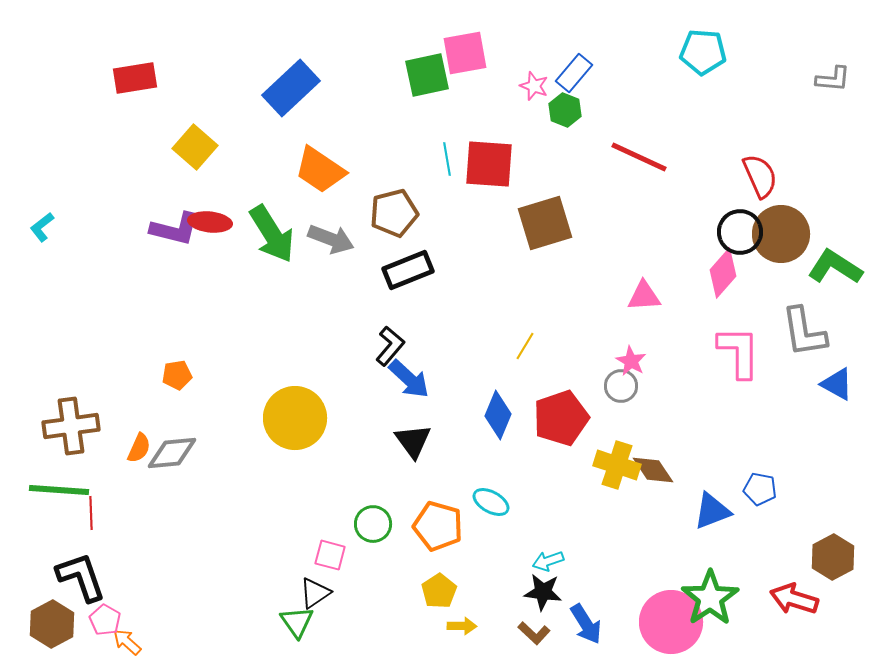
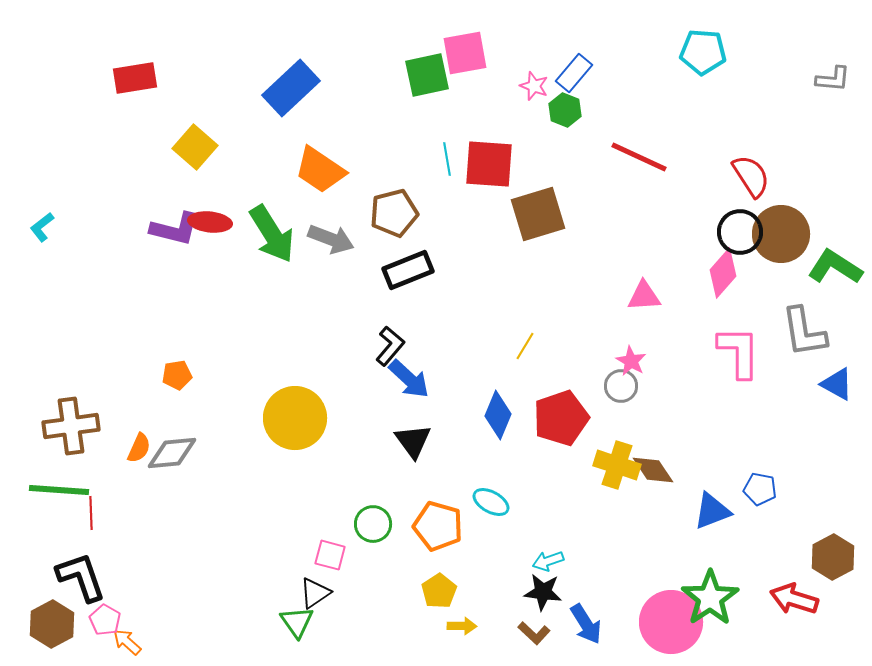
red semicircle at (760, 176): moved 9 px left; rotated 9 degrees counterclockwise
brown square at (545, 223): moved 7 px left, 9 px up
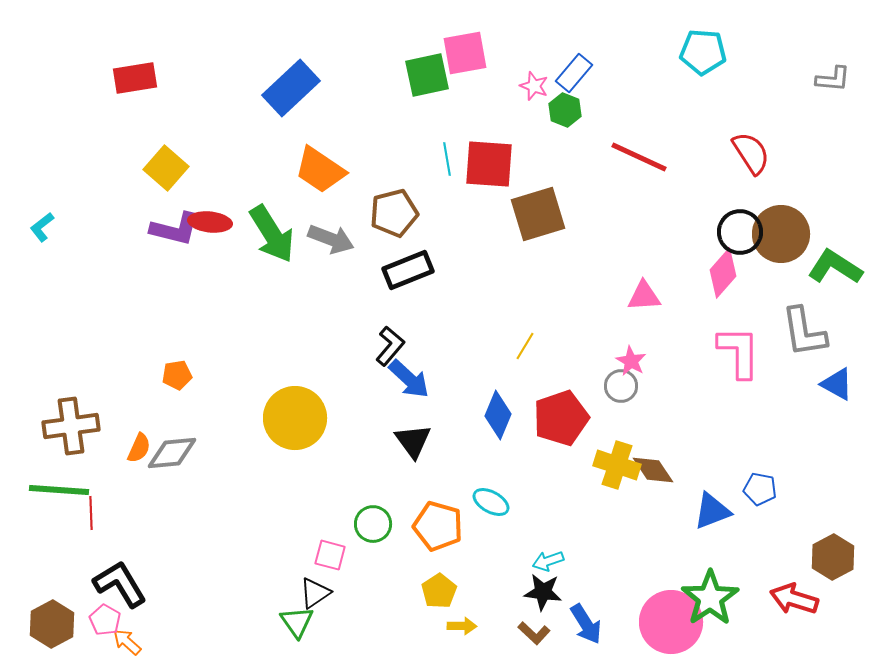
yellow square at (195, 147): moved 29 px left, 21 px down
red semicircle at (751, 176): moved 23 px up
black L-shape at (81, 577): moved 39 px right, 7 px down; rotated 12 degrees counterclockwise
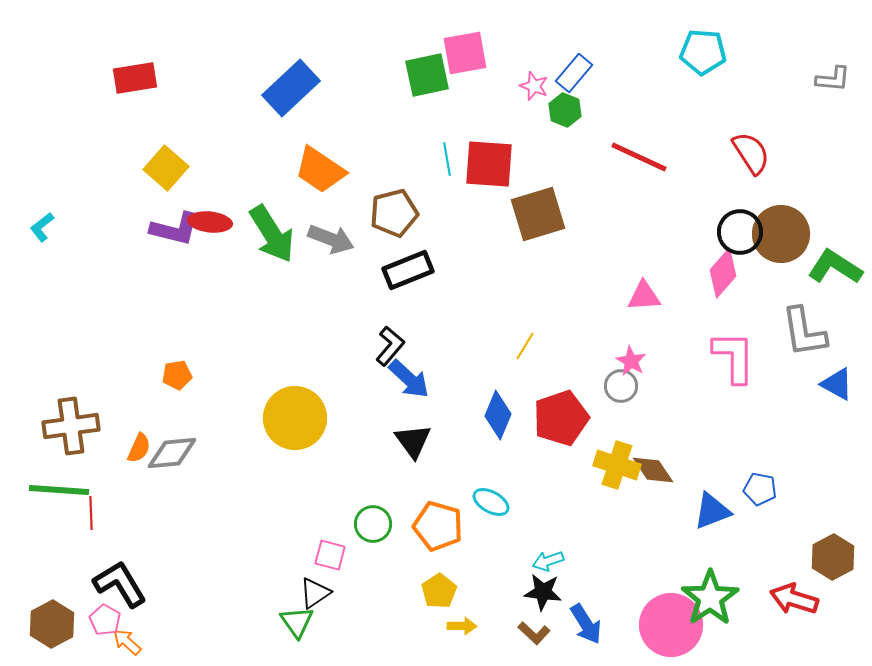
pink L-shape at (739, 352): moved 5 px left, 5 px down
pink circle at (671, 622): moved 3 px down
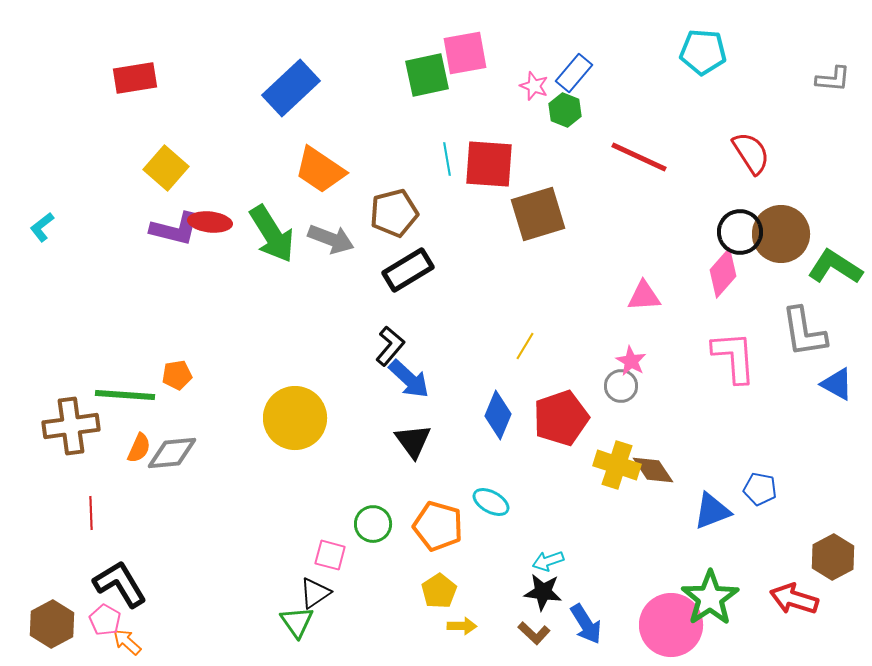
black rectangle at (408, 270): rotated 9 degrees counterclockwise
pink L-shape at (734, 357): rotated 4 degrees counterclockwise
green line at (59, 490): moved 66 px right, 95 px up
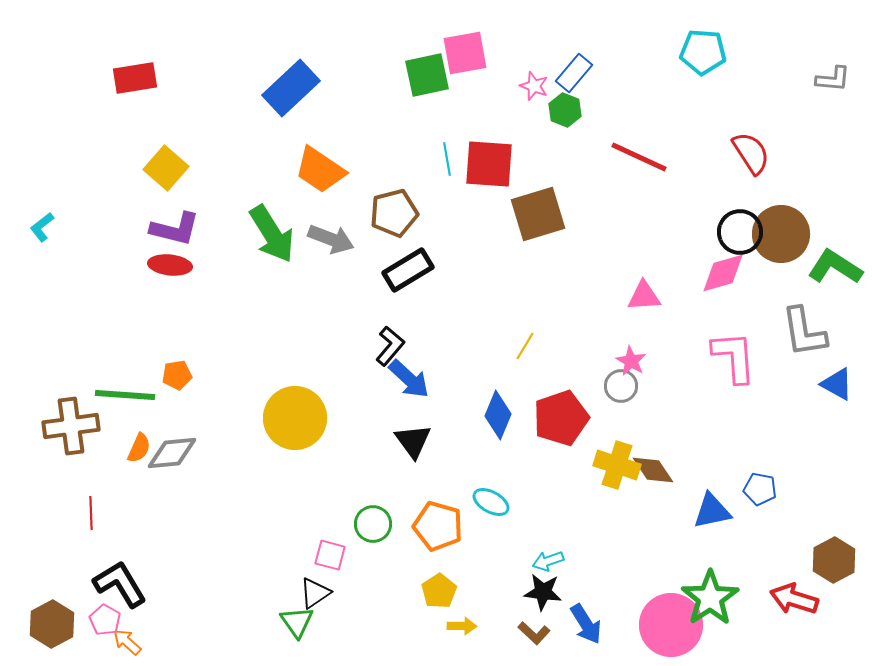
red ellipse at (210, 222): moved 40 px left, 43 px down
pink diamond at (723, 273): rotated 33 degrees clockwise
blue triangle at (712, 511): rotated 9 degrees clockwise
brown hexagon at (833, 557): moved 1 px right, 3 px down
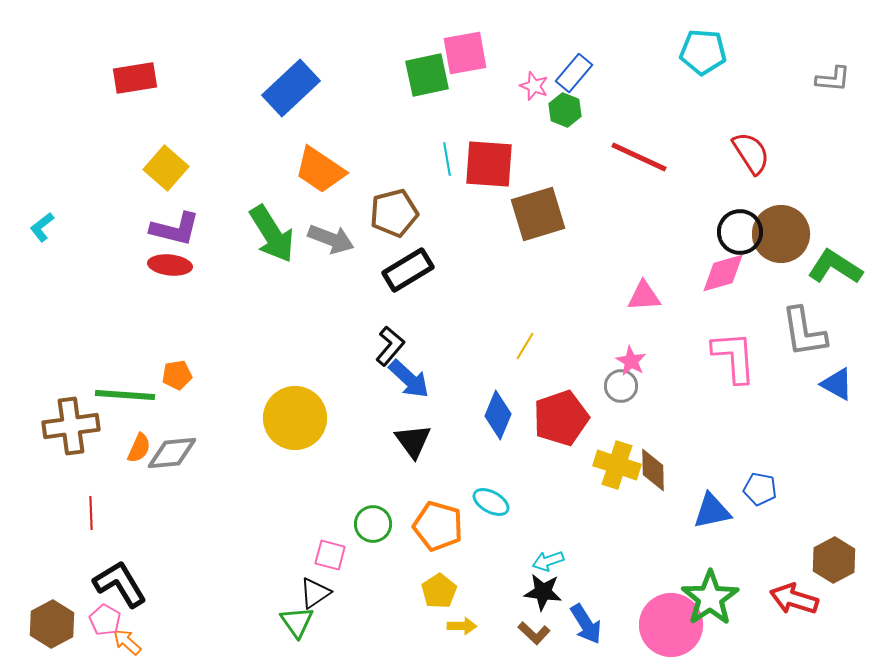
brown diamond at (653, 470): rotated 33 degrees clockwise
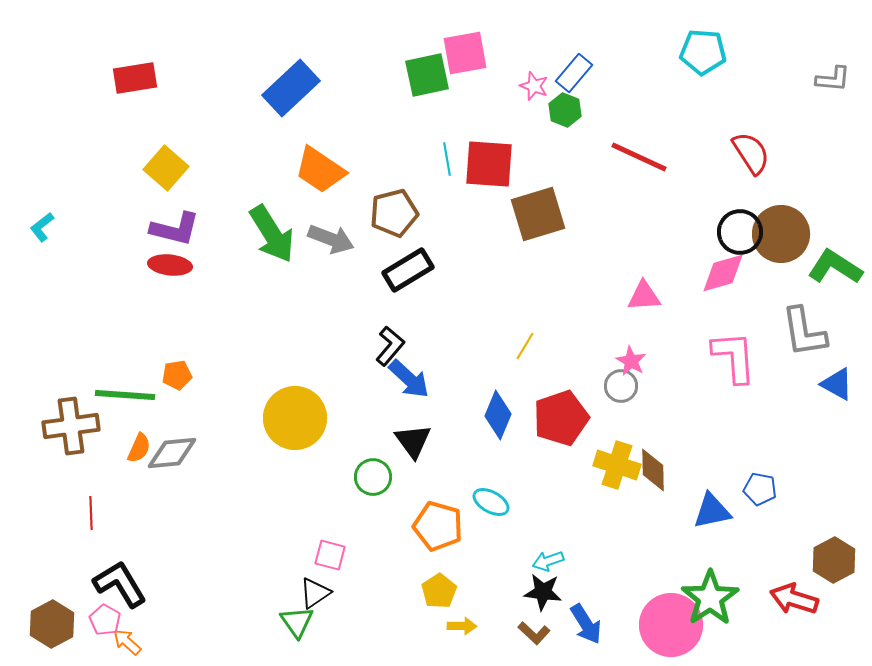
green circle at (373, 524): moved 47 px up
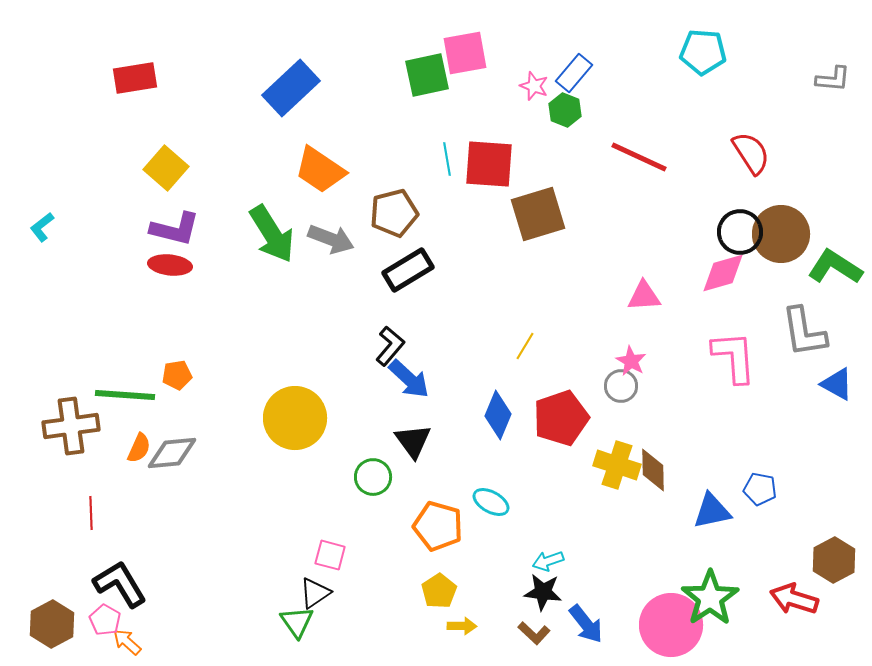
blue arrow at (586, 624): rotated 6 degrees counterclockwise
